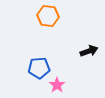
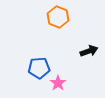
orange hexagon: moved 10 px right, 1 px down; rotated 15 degrees clockwise
pink star: moved 1 px right, 2 px up
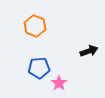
orange hexagon: moved 23 px left, 9 px down
pink star: moved 1 px right
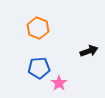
orange hexagon: moved 3 px right, 2 px down
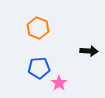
black arrow: rotated 24 degrees clockwise
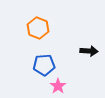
blue pentagon: moved 5 px right, 3 px up
pink star: moved 1 px left, 3 px down
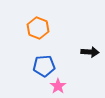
black arrow: moved 1 px right, 1 px down
blue pentagon: moved 1 px down
